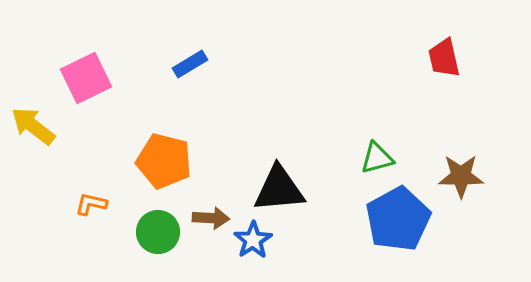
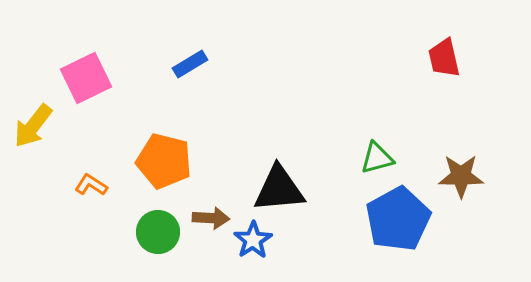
yellow arrow: rotated 90 degrees counterclockwise
orange L-shape: moved 19 px up; rotated 20 degrees clockwise
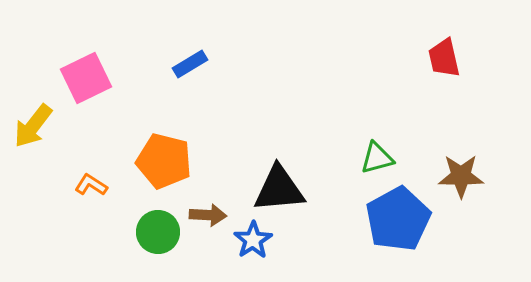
brown arrow: moved 3 px left, 3 px up
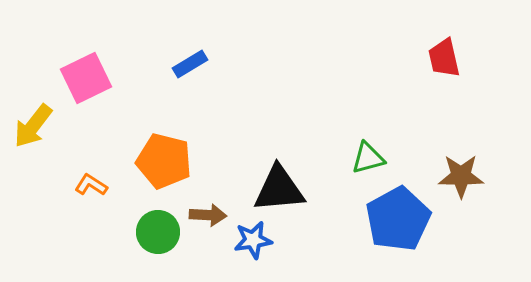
green triangle: moved 9 px left
blue star: rotated 24 degrees clockwise
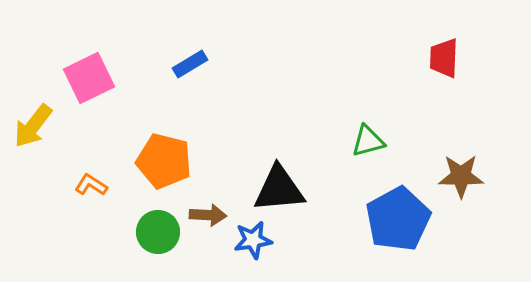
red trapezoid: rotated 15 degrees clockwise
pink square: moved 3 px right
green triangle: moved 17 px up
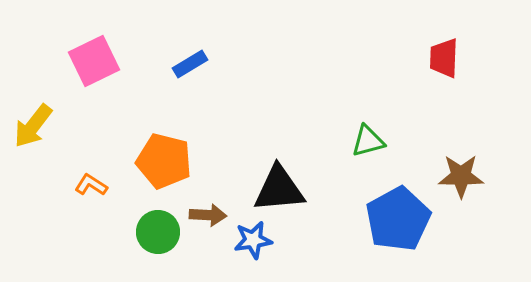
pink square: moved 5 px right, 17 px up
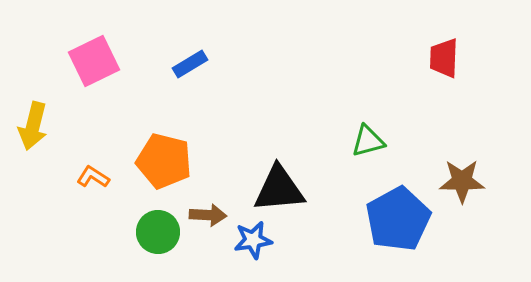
yellow arrow: rotated 24 degrees counterclockwise
brown star: moved 1 px right, 5 px down
orange L-shape: moved 2 px right, 8 px up
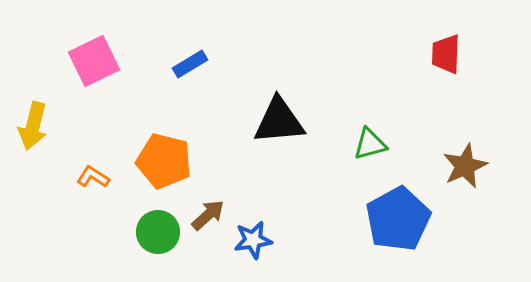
red trapezoid: moved 2 px right, 4 px up
green triangle: moved 2 px right, 3 px down
brown star: moved 3 px right, 15 px up; rotated 24 degrees counterclockwise
black triangle: moved 68 px up
brown arrow: rotated 45 degrees counterclockwise
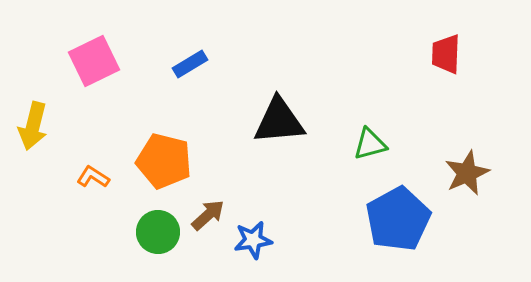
brown star: moved 2 px right, 7 px down
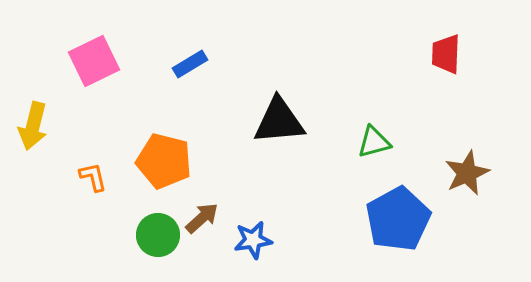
green triangle: moved 4 px right, 2 px up
orange L-shape: rotated 44 degrees clockwise
brown arrow: moved 6 px left, 3 px down
green circle: moved 3 px down
